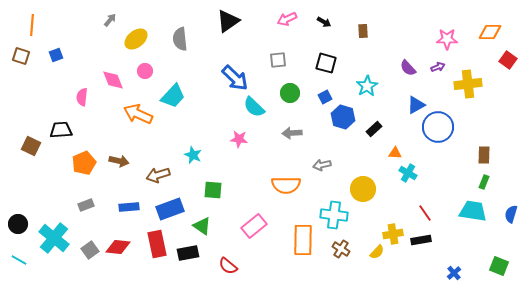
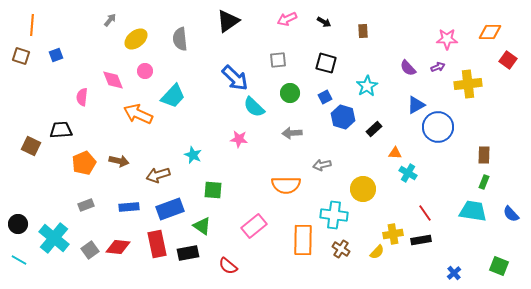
blue semicircle at (511, 214): rotated 60 degrees counterclockwise
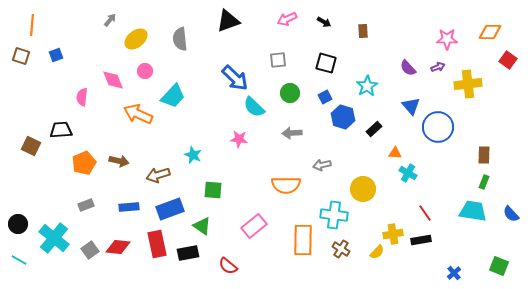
black triangle at (228, 21): rotated 15 degrees clockwise
blue triangle at (416, 105): moved 5 px left, 1 px down; rotated 42 degrees counterclockwise
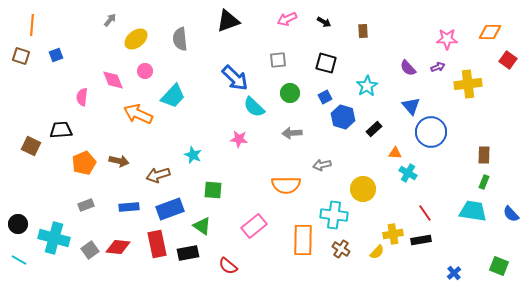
blue circle at (438, 127): moved 7 px left, 5 px down
cyan cross at (54, 238): rotated 24 degrees counterclockwise
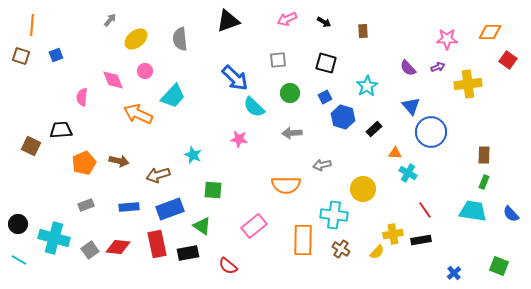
red line at (425, 213): moved 3 px up
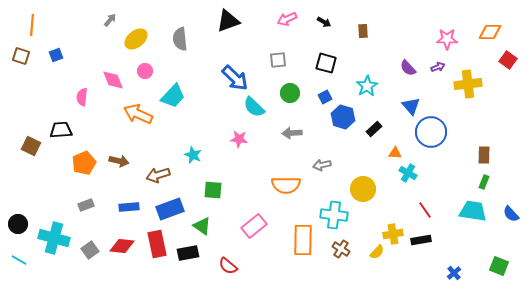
red diamond at (118, 247): moved 4 px right, 1 px up
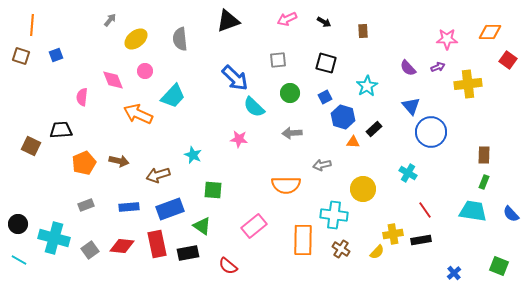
orange triangle at (395, 153): moved 42 px left, 11 px up
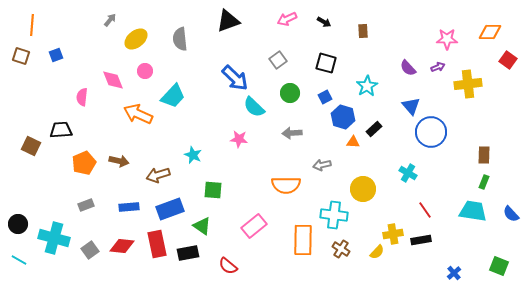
gray square at (278, 60): rotated 30 degrees counterclockwise
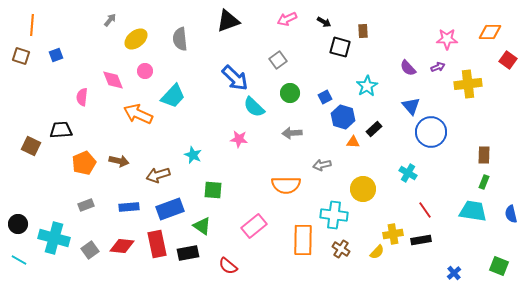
black square at (326, 63): moved 14 px right, 16 px up
blue semicircle at (511, 214): rotated 30 degrees clockwise
